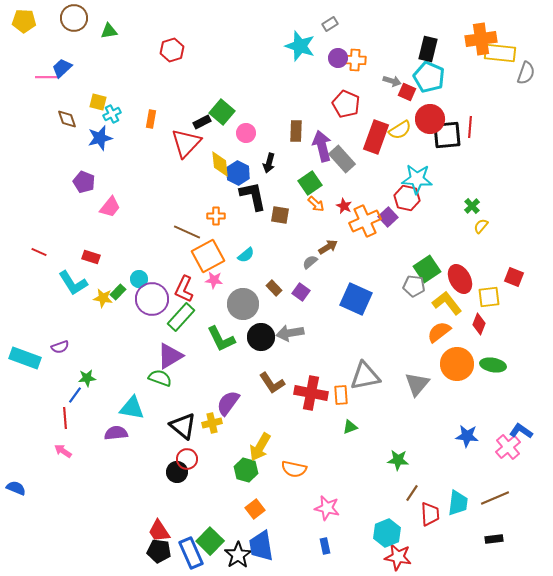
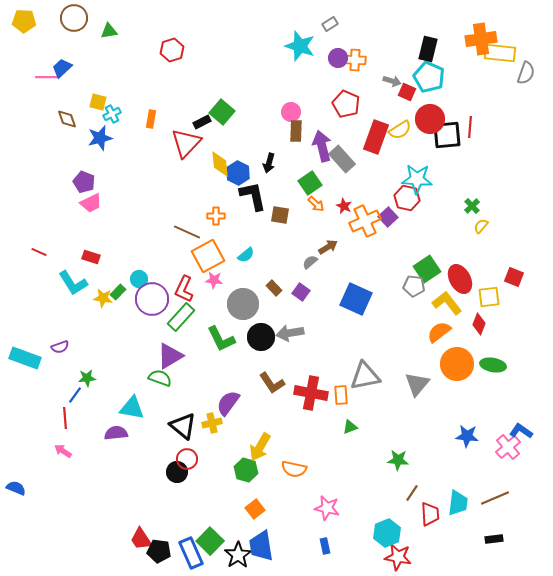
pink circle at (246, 133): moved 45 px right, 21 px up
pink trapezoid at (110, 207): moved 19 px left, 4 px up; rotated 25 degrees clockwise
red trapezoid at (159, 531): moved 18 px left, 8 px down
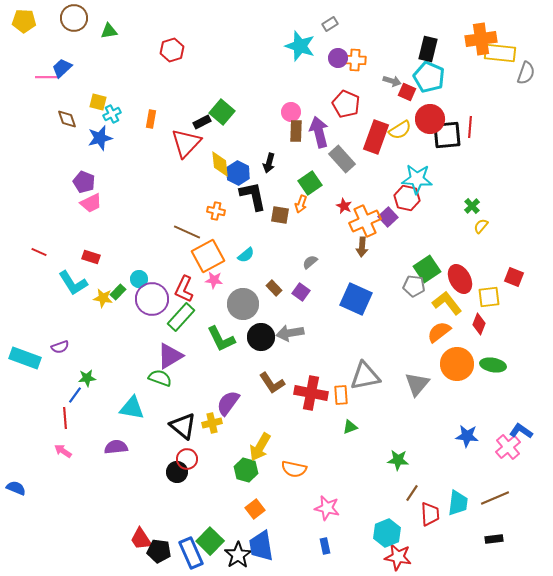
purple arrow at (322, 146): moved 3 px left, 14 px up
orange arrow at (316, 204): moved 15 px left; rotated 66 degrees clockwise
orange cross at (216, 216): moved 5 px up; rotated 12 degrees clockwise
brown arrow at (328, 247): moved 34 px right; rotated 126 degrees clockwise
purple semicircle at (116, 433): moved 14 px down
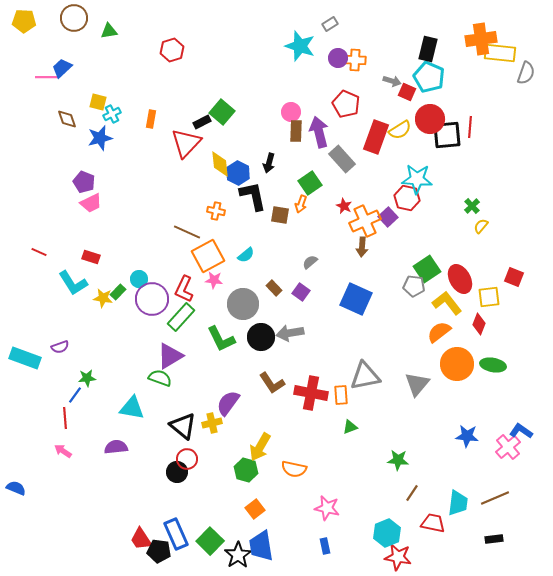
red trapezoid at (430, 514): moved 3 px right, 9 px down; rotated 75 degrees counterclockwise
blue rectangle at (191, 553): moved 15 px left, 19 px up
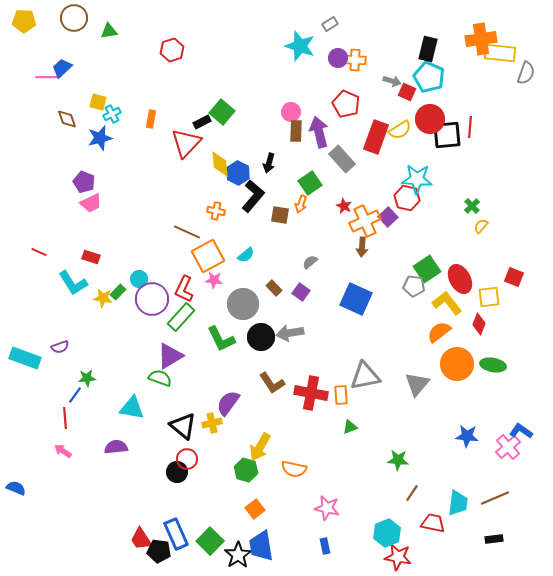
black L-shape at (253, 196): rotated 52 degrees clockwise
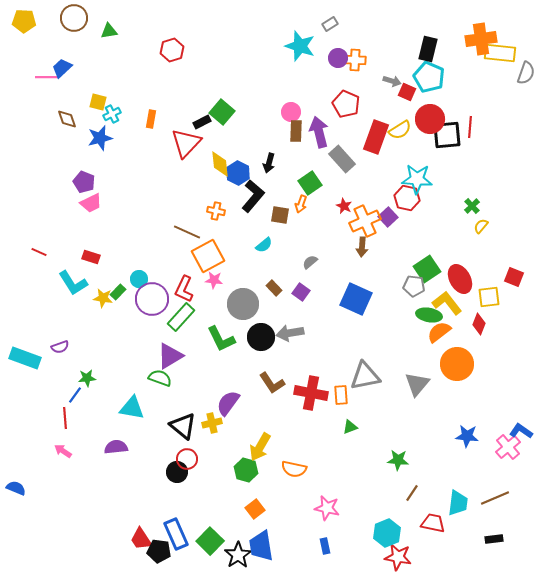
cyan semicircle at (246, 255): moved 18 px right, 10 px up
green ellipse at (493, 365): moved 64 px left, 50 px up
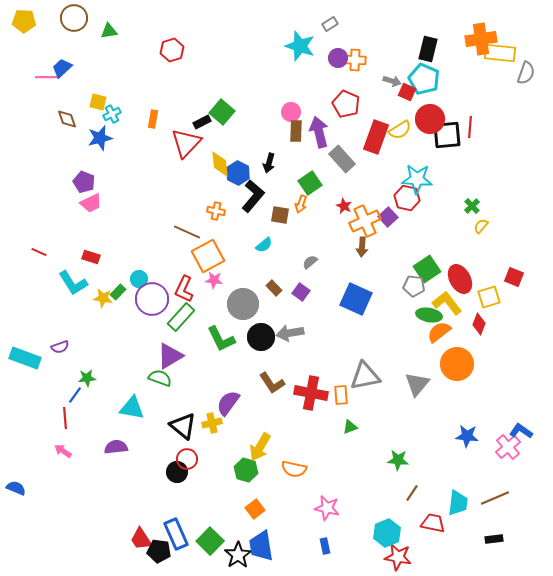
cyan pentagon at (429, 77): moved 5 px left, 2 px down
orange rectangle at (151, 119): moved 2 px right
yellow square at (489, 297): rotated 10 degrees counterclockwise
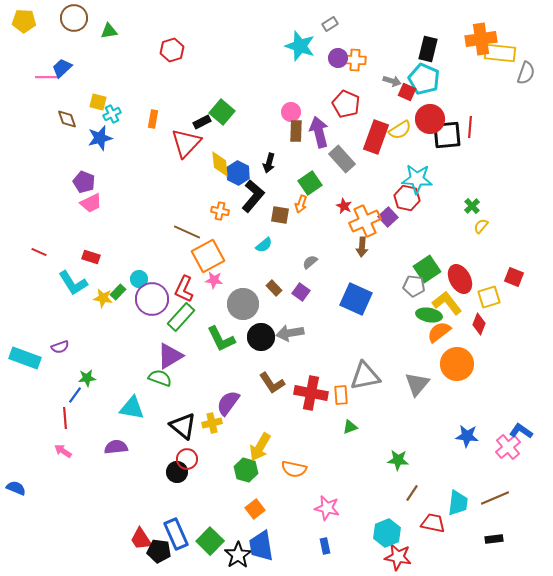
orange cross at (216, 211): moved 4 px right
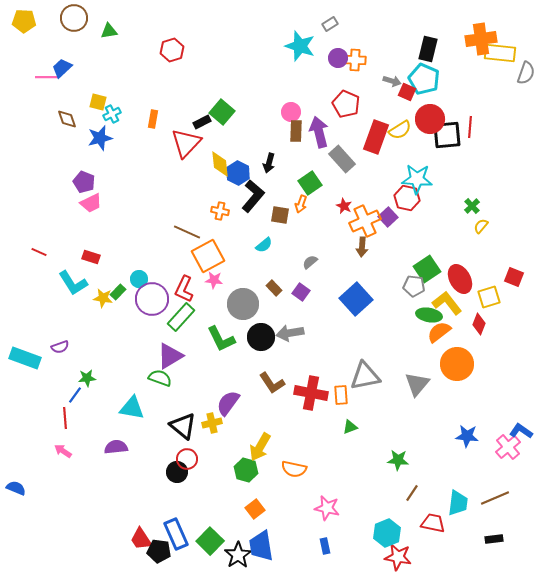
blue square at (356, 299): rotated 24 degrees clockwise
